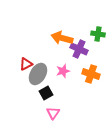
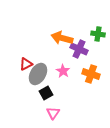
pink star: rotated 24 degrees counterclockwise
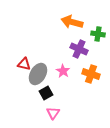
orange arrow: moved 10 px right, 16 px up
red triangle: moved 2 px left; rotated 40 degrees clockwise
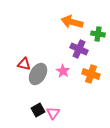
black square: moved 8 px left, 17 px down
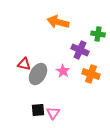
orange arrow: moved 14 px left
purple cross: moved 1 px right, 1 px down
black square: rotated 24 degrees clockwise
